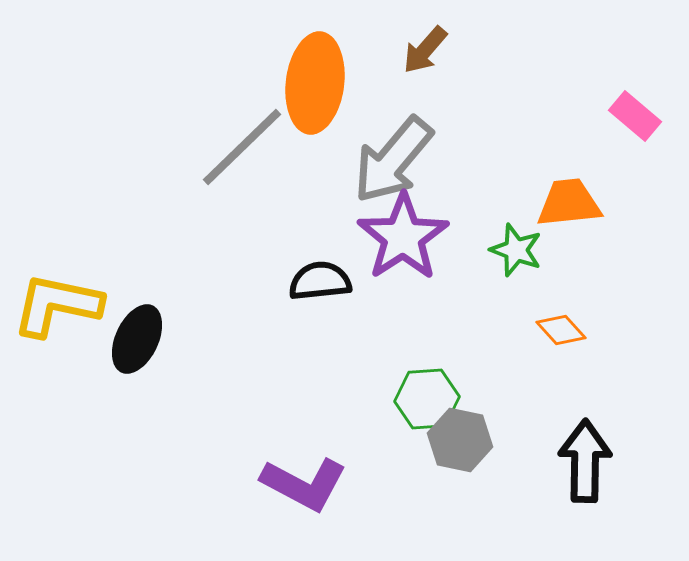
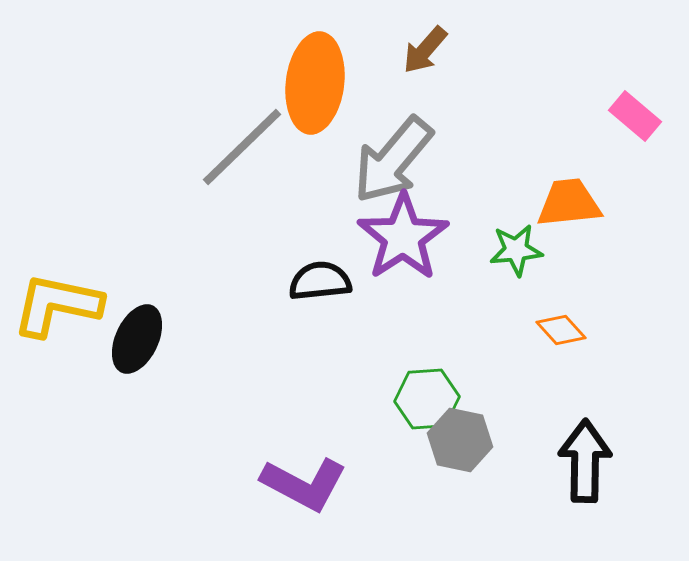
green star: rotated 26 degrees counterclockwise
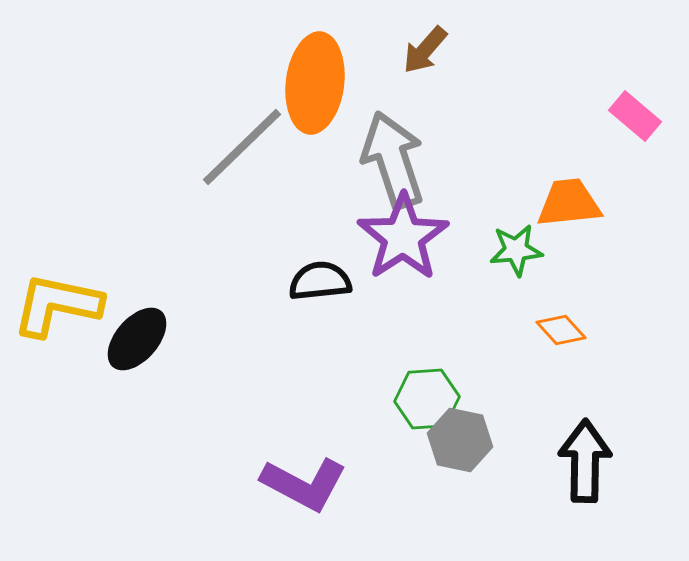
gray arrow: rotated 122 degrees clockwise
black ellipse: rotated 16 degrees clockwise
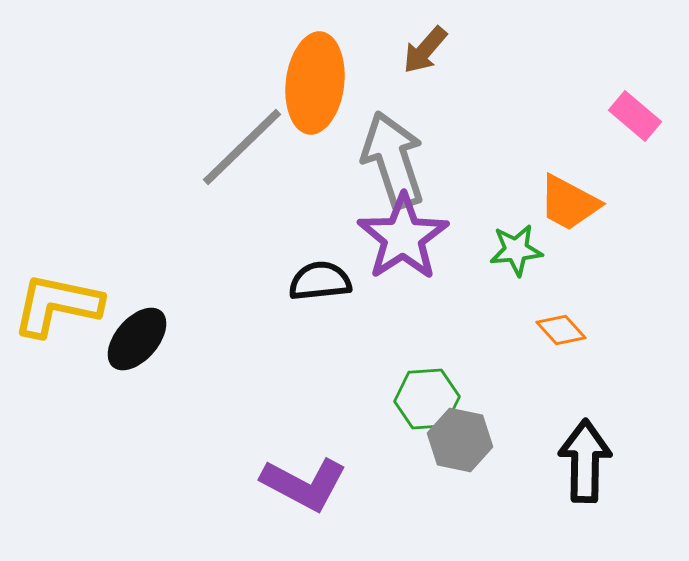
orange trapezoid: rotated 146 degrees counterclockwise
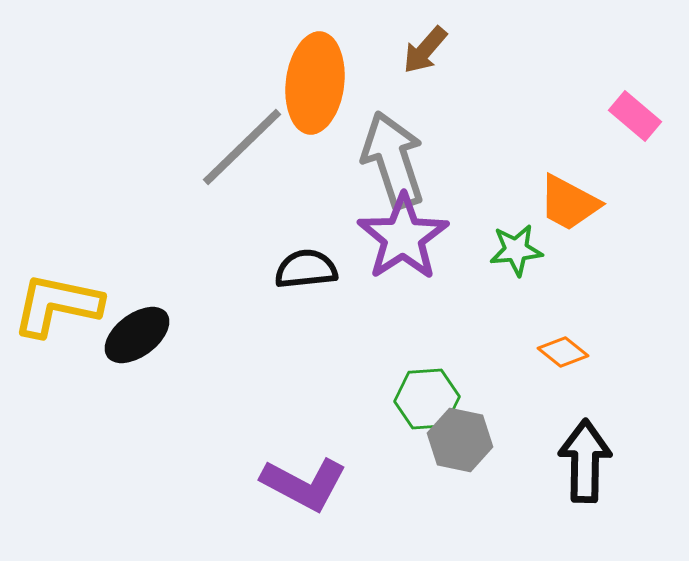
black semicircle: moved 14 px left, 12 px up
orange diamond: moved 2 px right, 22 px down; rotated 9 degrees counterclockwise
black ellipse: moved 4 px up; rotated 12 degrees clockwise
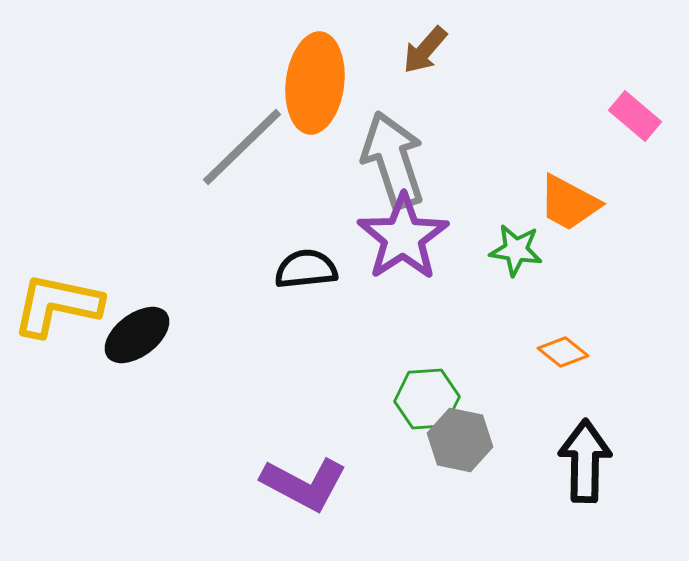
green star: rotated 14 degrees clockwise
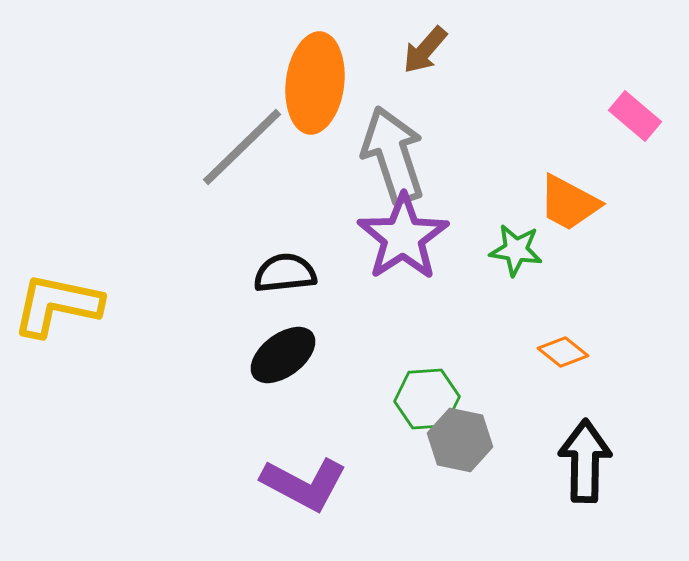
gray arrow: moved 5 px up
black semicircle: moved 21 px left, 4 px down
black ellipse: moved 146 px right, 20 px down
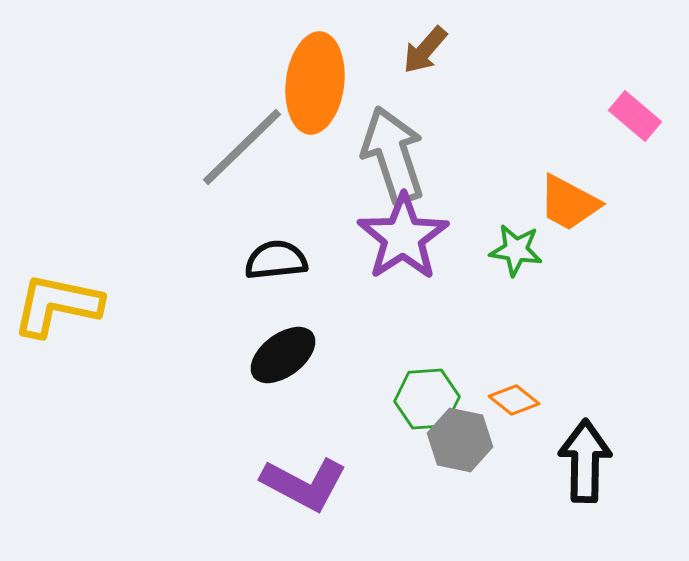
black semicircle: moved 9 px left, 13 px up
orange diamond: moved 49 px left, 48 px down
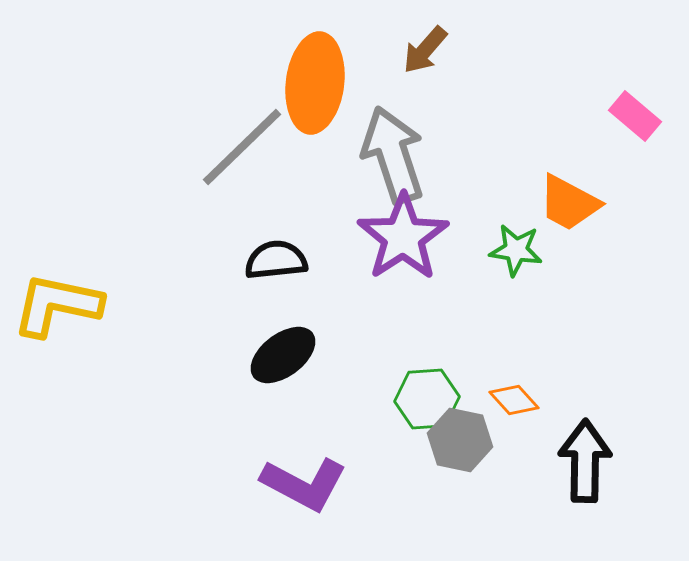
orange diamond: rotated 9 degrees clockwise
